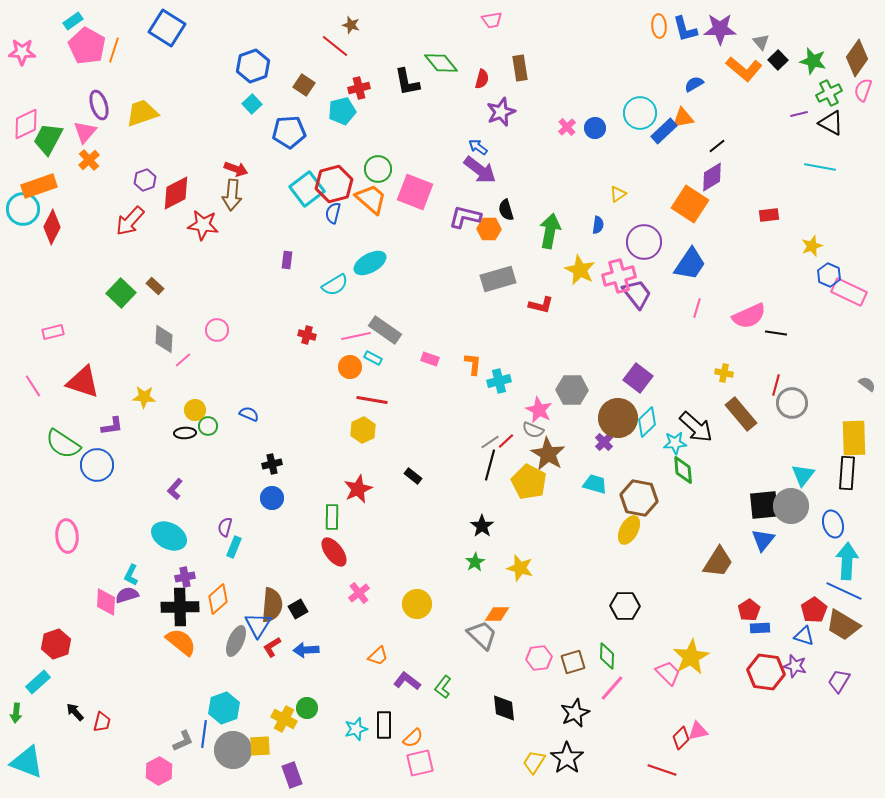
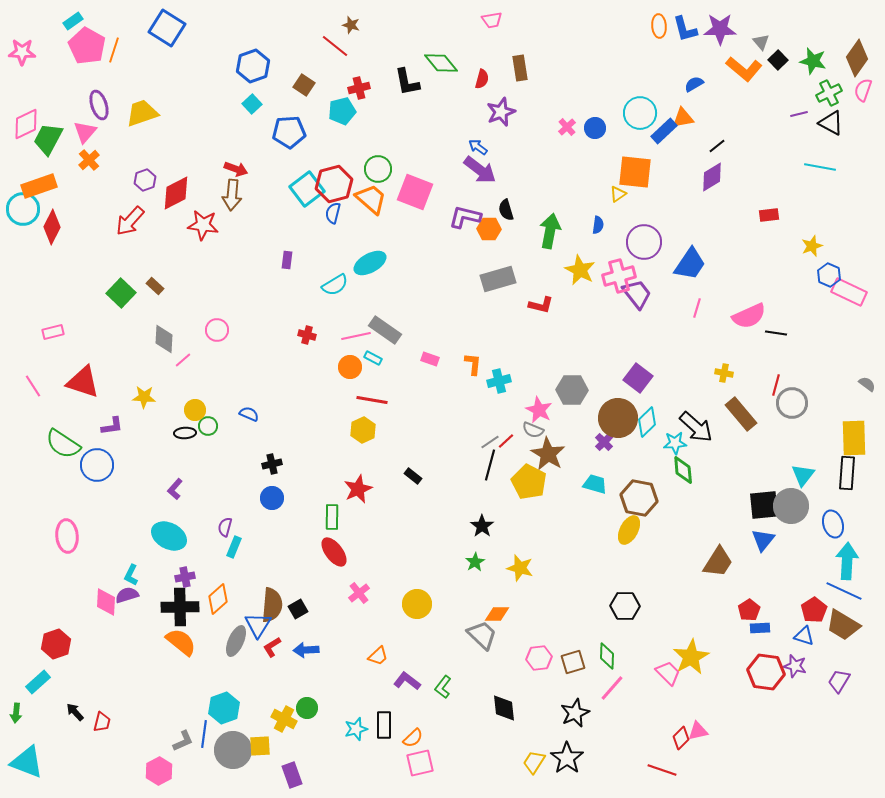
orange square at (690, 204): moved 55 px left, 32 px up; rotated 27 degrees counterclockwise
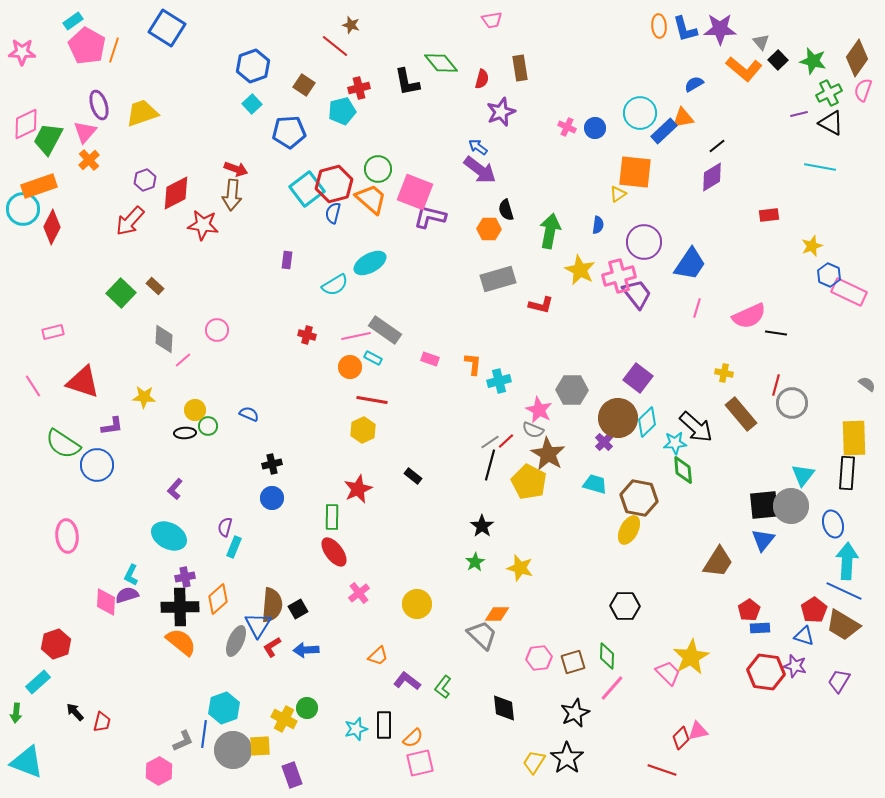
pink cross at (567, 127): rotated 24 degrees counterclockwise
purple L-shape at (465, 217): moved 35 px left
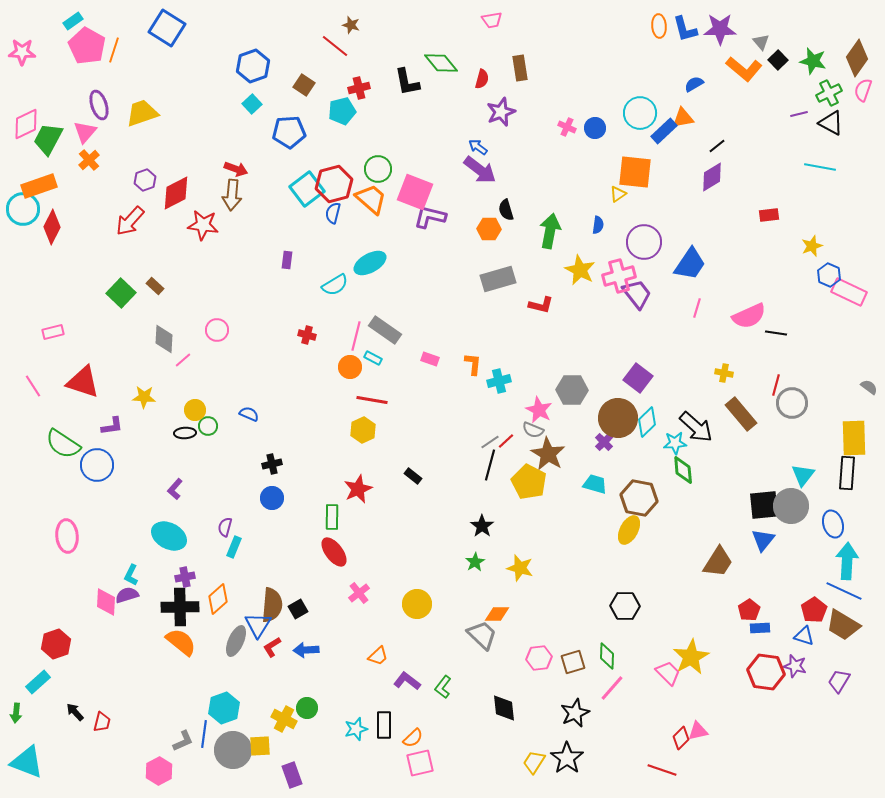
pink line at (356, 336): rotated 64 degrees counterclockwise
gray semicircle at (867, 384): moved 2 px right, 3 px down
